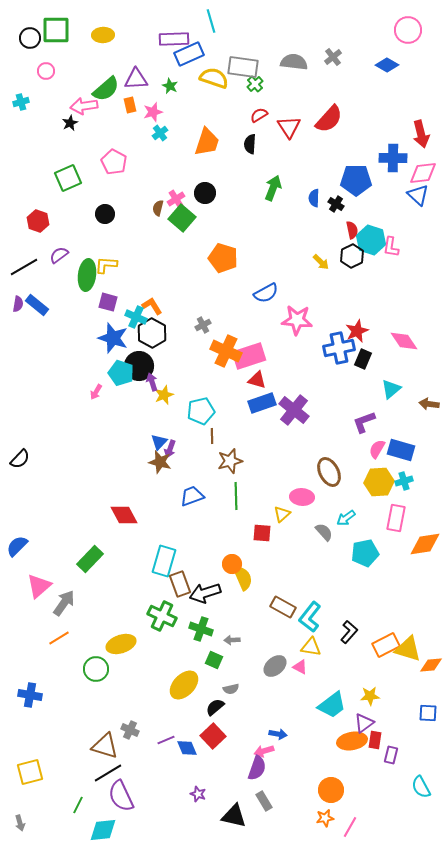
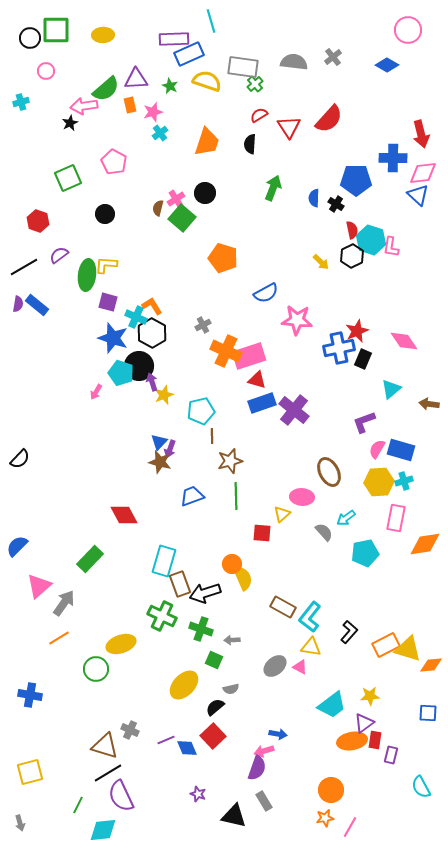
yellow semicircle at (214, 78): moved 7 px left, 3 px down
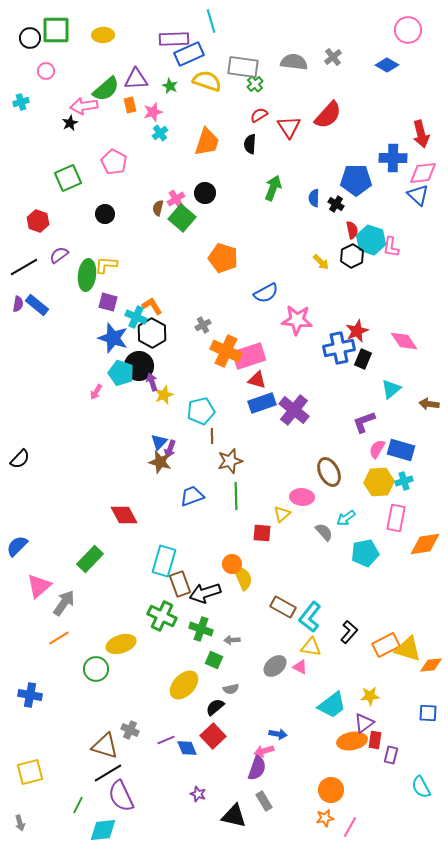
red semicircle at (329, 119): moved 1 px left, 4 px up
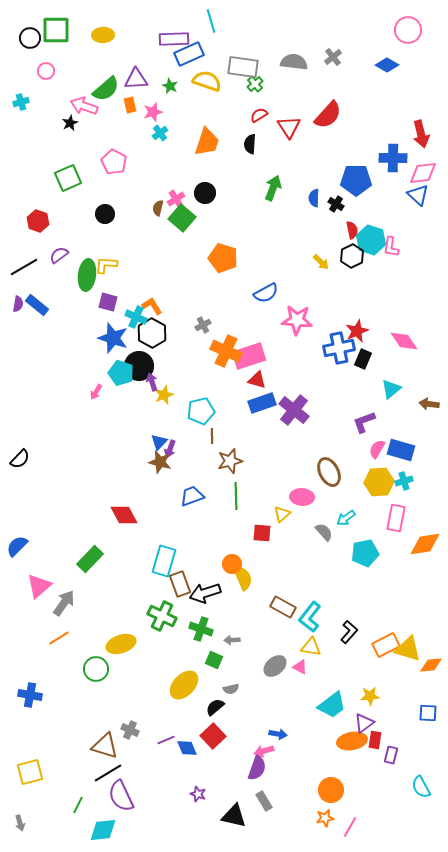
pink arrow at (84, 106): rotated 28 degrees clockwise
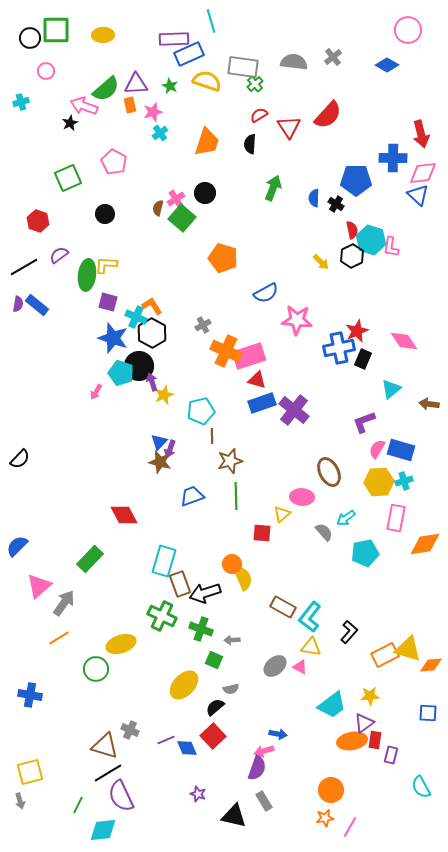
purple triangle at (136, 79): moved 5 px down
orange rectangle at (386, 645): moved 1 px left, 10 px down
gray arrow at (20, 823): moved 22 px up
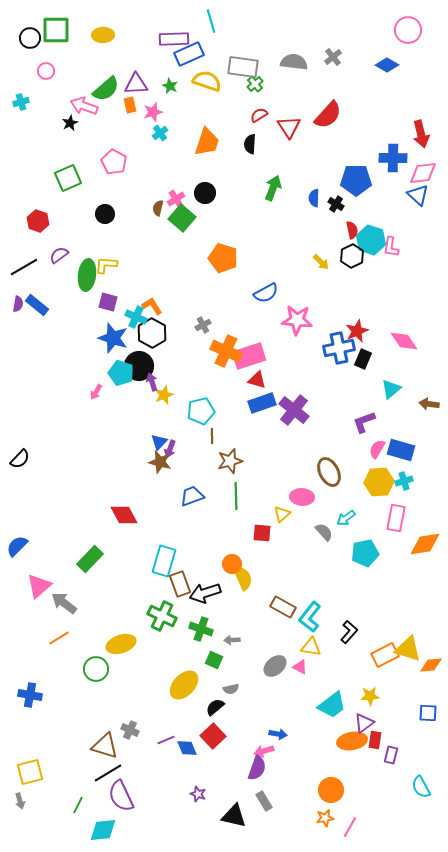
gray arrow at (64, 603): rotated 88 degrees counterclockwise
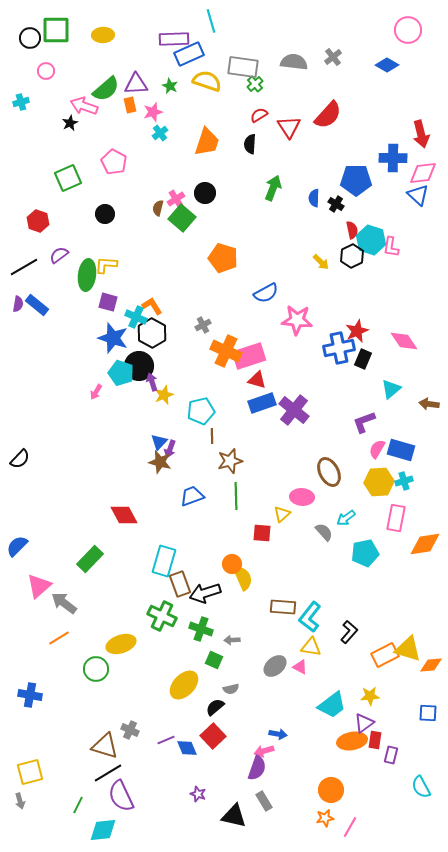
brown rectangle at (283, 607): rotated 25 degrees counterclockwise
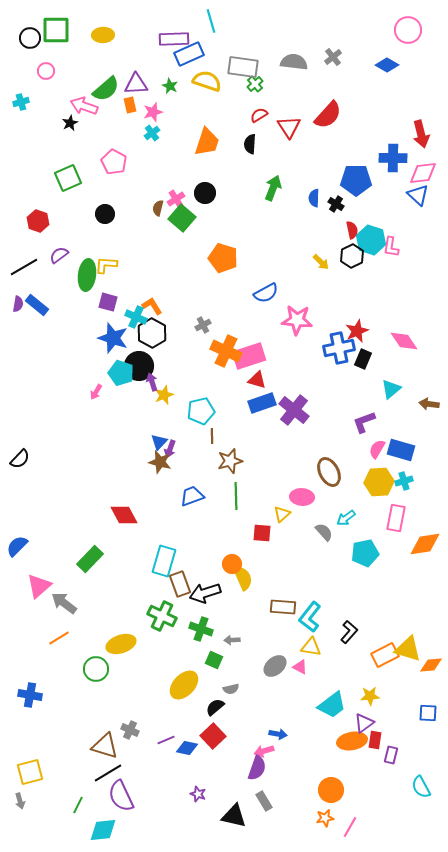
cyan cross at (160, 133): moved 8 px left
blue diamond at (187, 748): rotated 55 degrees counterclockwise
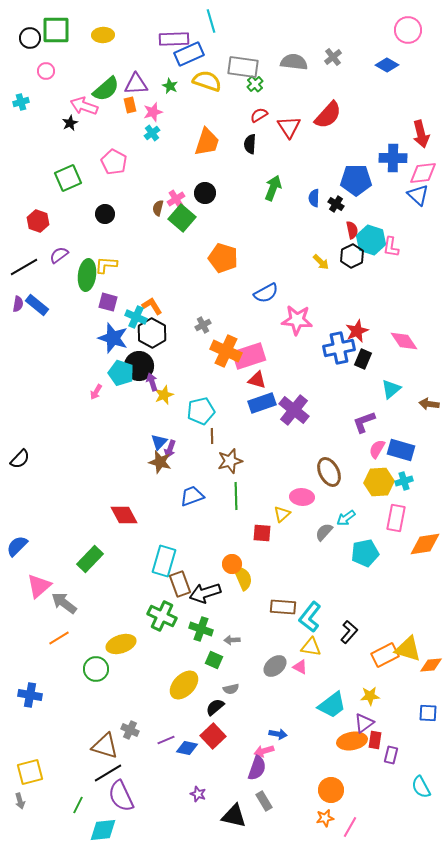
gray semicircle at (324, 532): rotated 96 degrees counterclockwise
